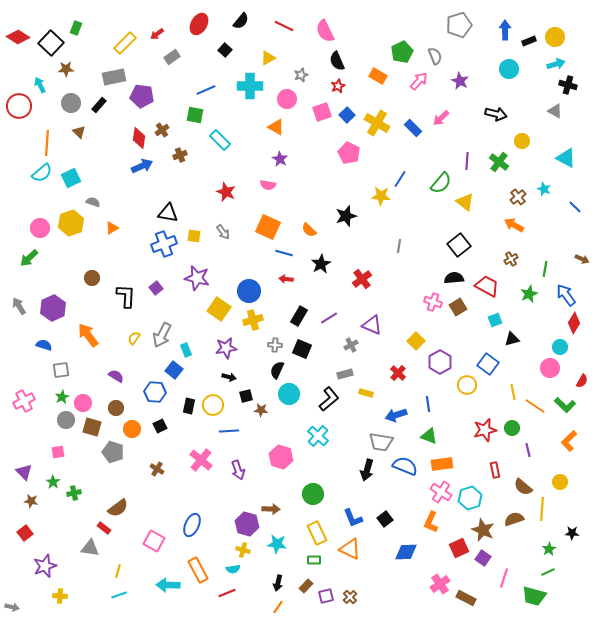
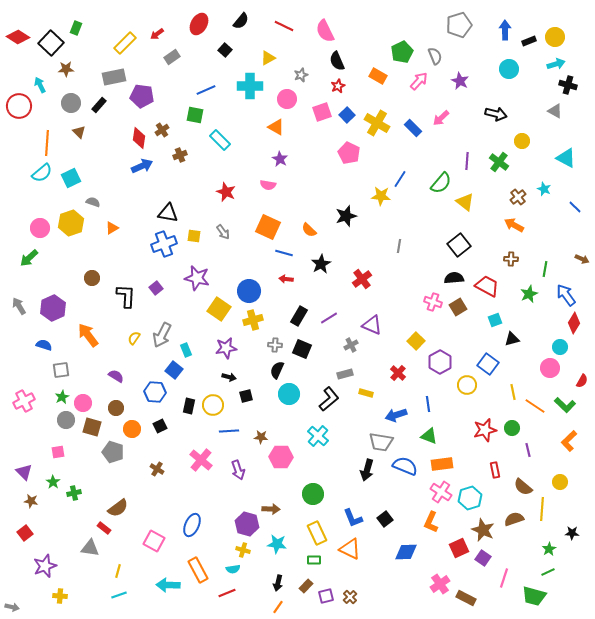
brown cross at (511, 259): rotated 32 degrees clockwise
brown star at (261, 410): moved 27 px down
pink hexagon at (281, 457): rotated 15 degrees counterclockwise
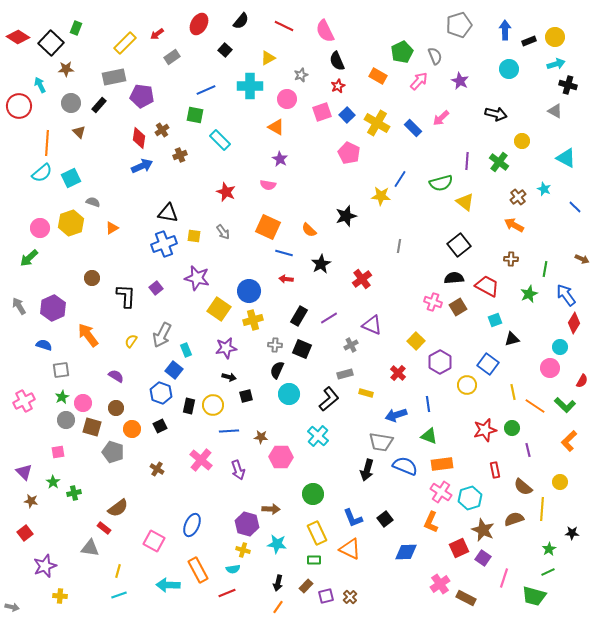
green semicircle at (441, 183): rotated 35 degrees clockwise
yellow semicircle at (134, 338): moved 3 px left, 3 px down
blue hexagon at (155, 392): moved 6 px right, 1 px down; rotated 15 degrees clockwise
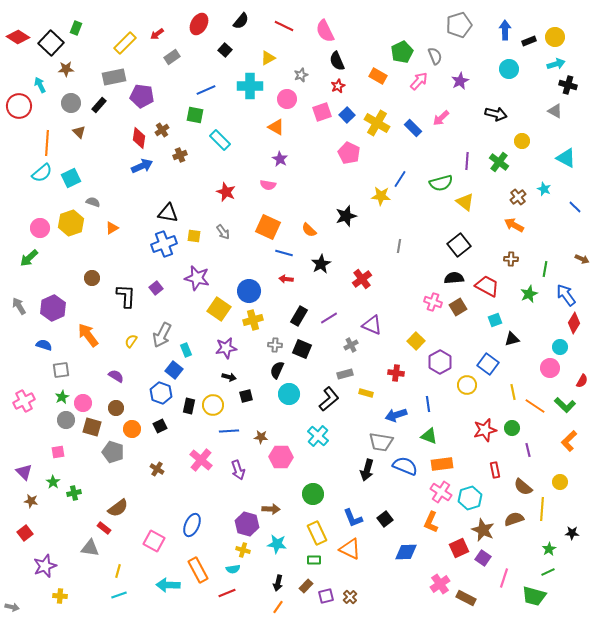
purple star at (460, 81): rotated 18 degrees clockwise
red cross at (398, 373): moved 2 px left; rotated 35 degrees counterclockwise
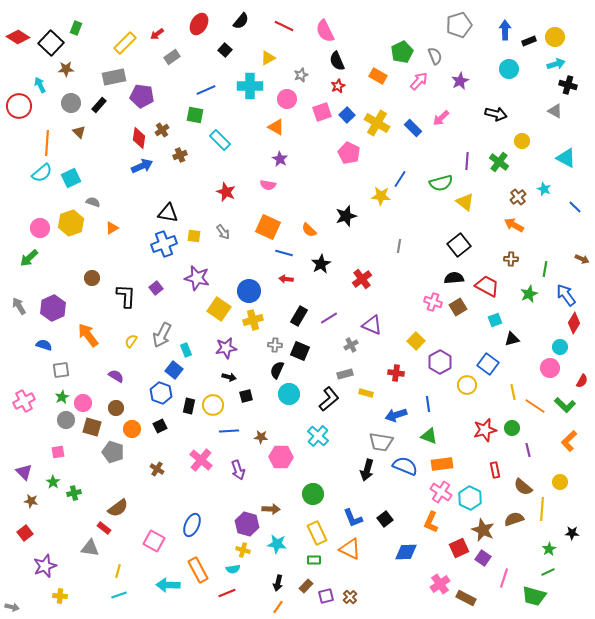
black square at (302, 349): moved 2 px left, 2 px down
cyan hexagon at (470, 498): rotated 15 degrees counterclockwise
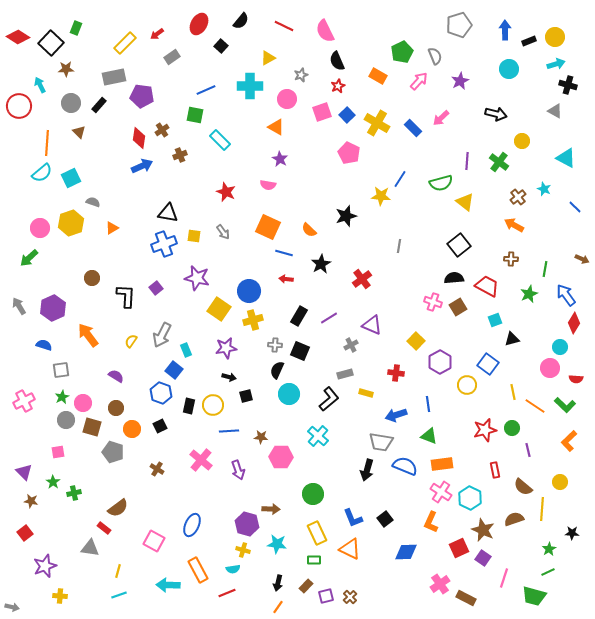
black square at (225, 50): moved 4 px left, 4 px up
red semicircle at (582, 381): moved 6 px left, 2 px up; rotated 64 degrees clockwise
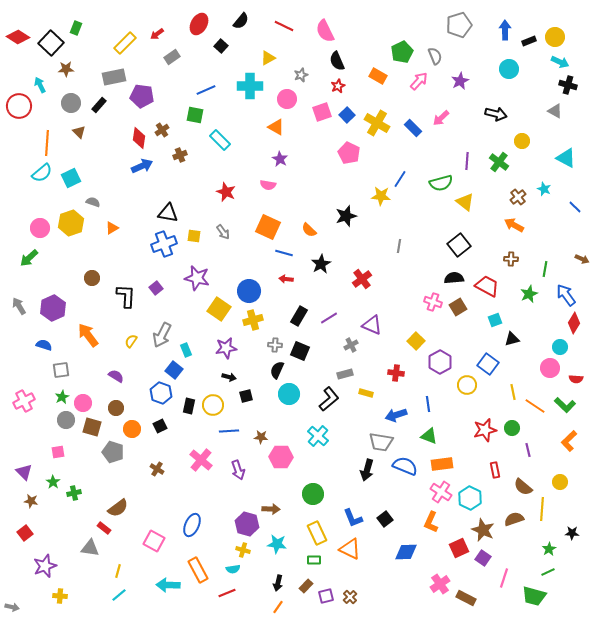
cyan arrow at (556, 64): moved 4 px right, 2 px up; rotated 42 degrees clockwise
cyan line at (119, 595): rotated 21 degrees counterclockwise
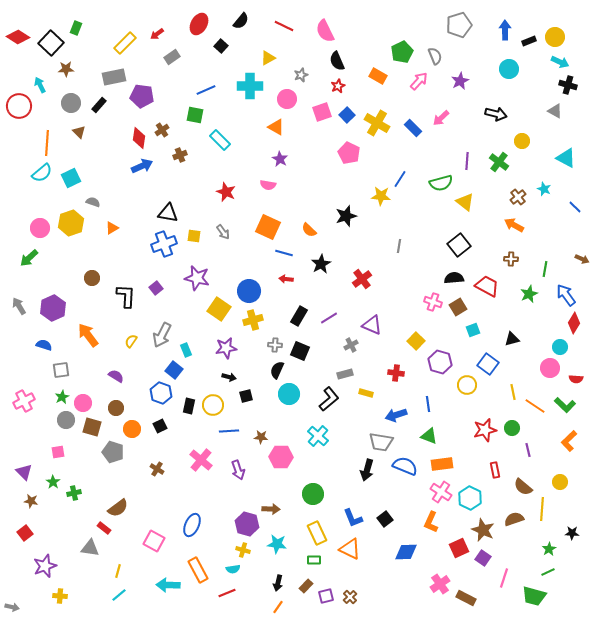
cyan square at (495, 320): moved 22 px left, 10 px down
purple hexagon at (440, 362): rotated 15 degrees counterclockwise
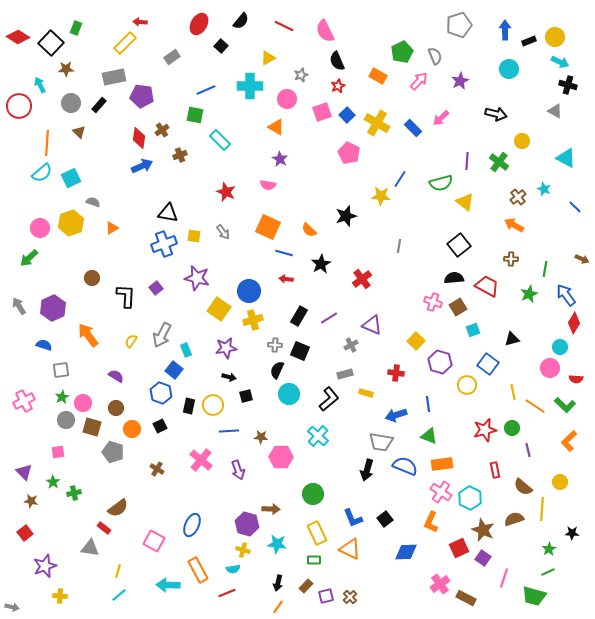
red arrow at (157, 34): moved 17 px left, 12 px up; rotated 40 degrees clockwise
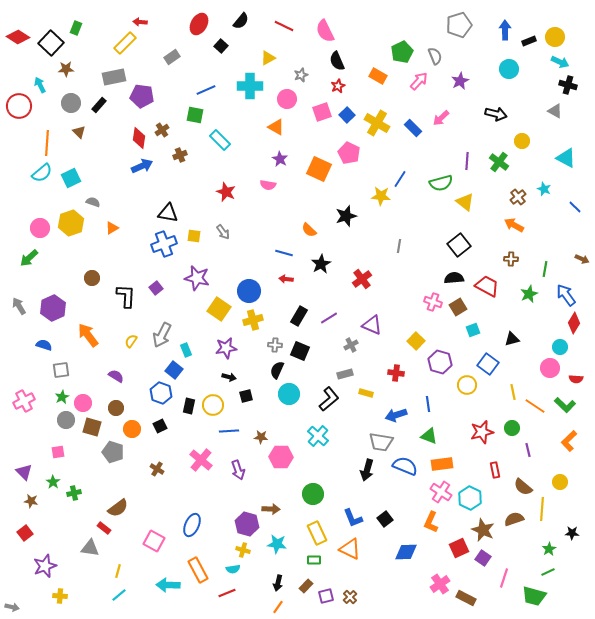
orange square at (268, 227): moved 51 px right, 58 px up
red star at (485, 430): moved 3 px left, 2 px down
